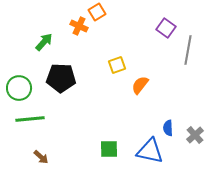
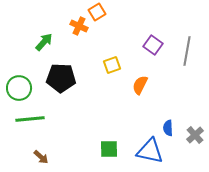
purple square: moved 13 px left, 17 px down
gray line: moved 1 px left, 1 px down
yellow square: moved 5 px left
orange semicircle: rotated 12 degrees counterclockwise
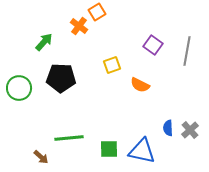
orange cross: rotated 12 degrees clockwise
orange semicircle: rotated 90 degrees counterclockwise
green line: moved 39 px right, 19 px down
gray cross: moved 5 px left, 5 px up
blue triangle: moved 8 px left
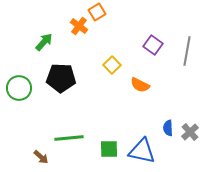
yellow square: rotated 24 degrees counterclockwise
gray cross: moved 2 px down
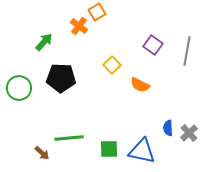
gray cross: moved 1 px left, 1 px down
brown arrow: moved 1 px right, 4 px up
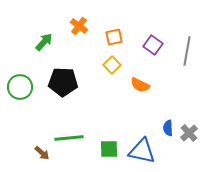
orange square: moved 17 px right, 25 px down; rotated 18 degrees clockwise
black pentagon: moved 2 px right, 4 px down
green circle: moved 1 px right, 1 px up
